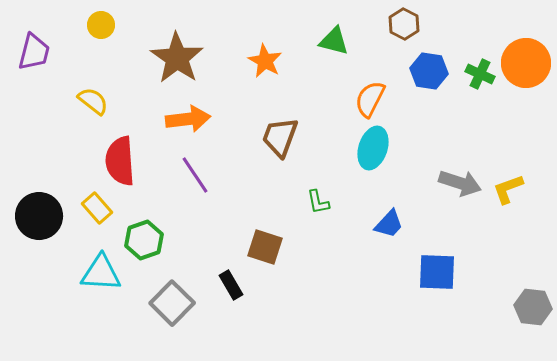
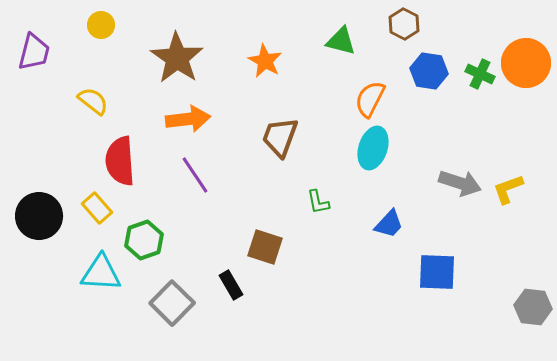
green triangle: moved 7 px right
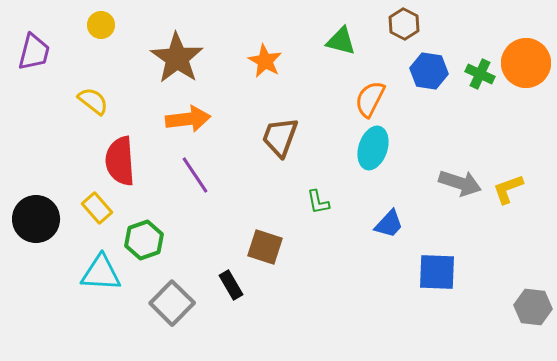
black circle: moved 3 px left, 3 px down
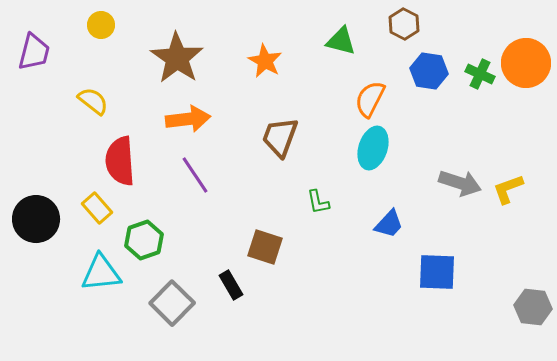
cyan triangle: rotated 9 degrees counterclockwise
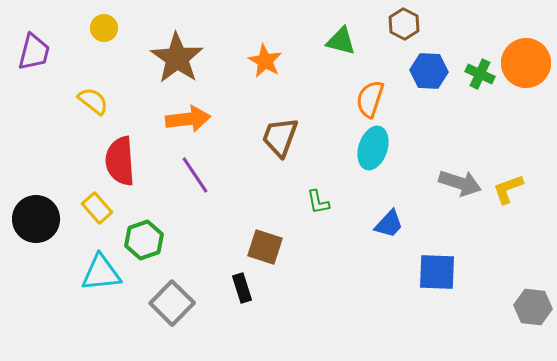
yellow circle: moved 3 px right, 3 px down
blue hexagon: rotated 6 degrees counterclockwise
orange semicircle: rotated 9 degrees counterclockwise
black rectangle: moved 11 px right, 3 px down; rotated 12 degrees clockwise
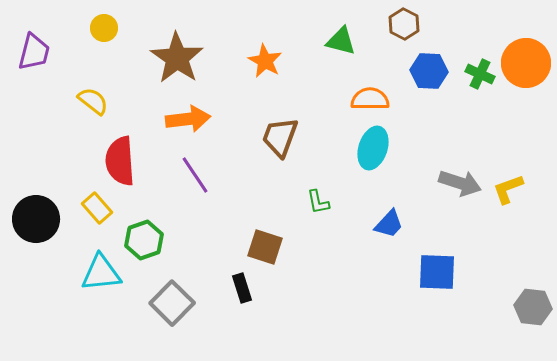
orange semicircle: rotated 72 degrees clockwise
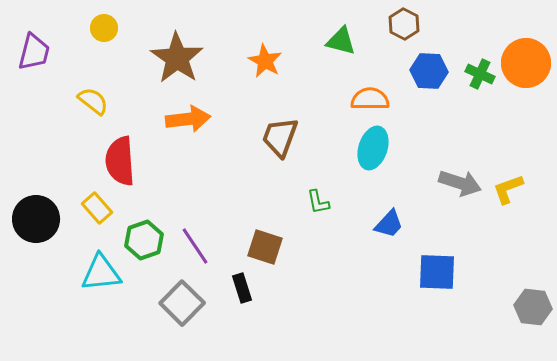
purple line: moved 71 px down
gray square: moved 10 px right
